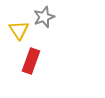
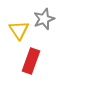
gray star: moved 2 px down
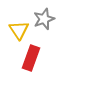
red rectangle: moved 3 px up
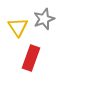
yellow triangle: moved 1 px left, 3 px up
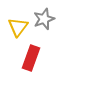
yellow triangle: rotated 10 degrees clockwise
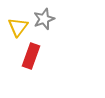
red rectangle: moved 2 px up
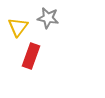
gray star: moved 4 px right, 1 px up; rotated 30 degrees clockwise
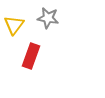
yellow triangle: moved 4 px left, 2 px up
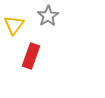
gray star: moved 2 px up; rotated 30 degrees clockwise
